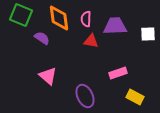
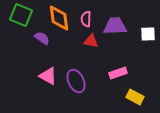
pink triangle: rotated 12 degrees counterclockwise
purple ellipse: moved 9 px left, 15 px up
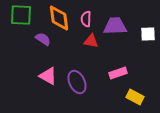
green square: rotated 20 degrees counterclockwise
purple semicircle: moved 1 px right, 1 px down
purple ellipse: moved 1 px right, 1 px down
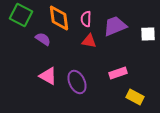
green square: rotated 25 degrees clockwise
purple trapezoid: rotated 20 degrees counterclockwise
red triangle: moved 2 px left
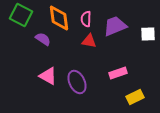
yellow rectangle: rotated 54 degrees counterclockwise
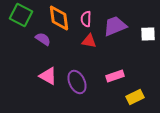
pink rectangle: moved 3 px left, 3 px down
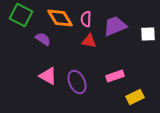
orange diamond: moved 1 px right; rotated 24 degrees counterclockwise
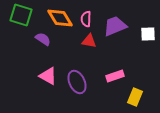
green square: rotated 10 degrees counterclockwise
yellow rectangle: rotated 42 degrees counterclockwise
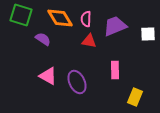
pink rectangle: moved 6 px up; rotated 72 degrees counterclockwise
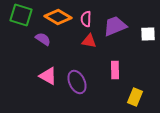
orange diamond: moved 2 px left, 1 px up; rotated 28 degrees counterclockwise
